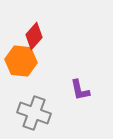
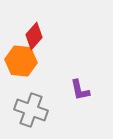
gray cross: moved 3 px left, 3 px up
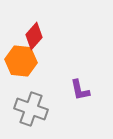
gray cross: moved 1 px up
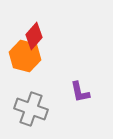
orange hexagon: moved 4 px right, 5 px up; rotated 8 degrees clockwise
purple L-shape: moved 2 px down
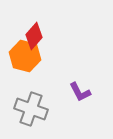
purple L-shape: rotated 15 degrees counterclockwise
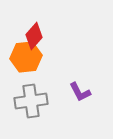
orange hexagon: moved 1 px right, 1 px down; rotated 20 degrees counterclockwise
gray cross: moved 8 px up; rotated 28 degrees counterclockwise
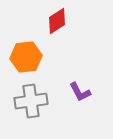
red diamond: moved 23 px right, 15 px up; rotated 16 degrees clockwise
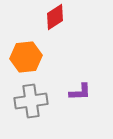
red diamond: moved 2 px left, 4 px up
purple L-shape: rotated 65 degrees counterclockwise
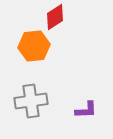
orange hexagon: moved 8 px right, 11 px up
purple L-shape: moved 6 px right, 18 px down
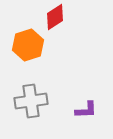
orange hexagon: moved 6 px left, 1 px up; rotated 12 degrees counterclockwise
